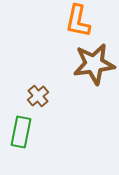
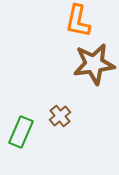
brown cross: moved 22 px right, 20 px down
green rectangle: rotated 12 degrees clockwise
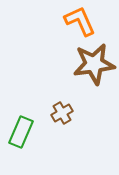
orange L-shape: moved 2 px right; rotated 144 degrees clockwise
brown cross: moved 2 px right, 3 px up; rotated 10 degrees clockwise
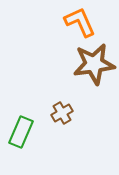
orange L-shape: moved 1 px down
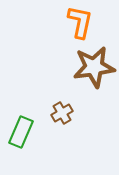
orange L-shape: rotated 36 degrees clockwise
brown star: moved 3 px down
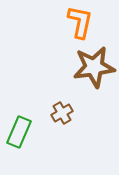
green rectangle: moved 2 px left
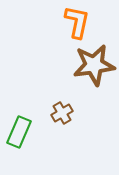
orange L-shape: moved 3 px left
brown star: moved 2 px up
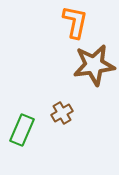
orange L-shape: moved 2 px left
green rectangle: moved 3 px right, 2 px up
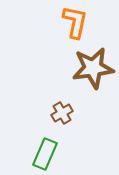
brown star: moved 1 px left, 3 px down
green rectangle: moved 23 px right, 24 px down
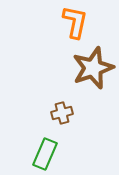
brown star: rotated 12 degrees counterclockwise
brown cross: rotated 15 degrees clockwise
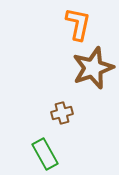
orange L-shape: moved 3 px right, 2 px down
green rectangle: rotated 52 degrees counterclockwise
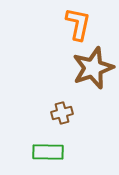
green rectangle: moved 3 px right, 2 px up; rotated 60 degrees counterclockwise
